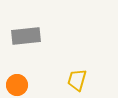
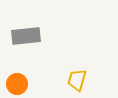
orange circle: moved 1 px up
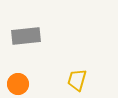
orange circle: moved 1 px right
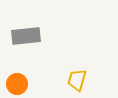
orange circle: moved 1 px left
